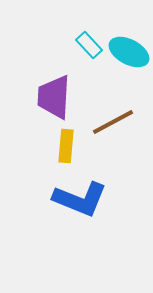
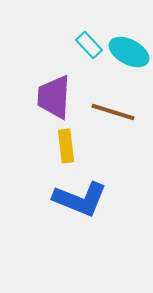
brown line: moved 10 px up; rotated 45 degrees clockwise
yellow rectangle: rotated 12 degrees counterclockwise
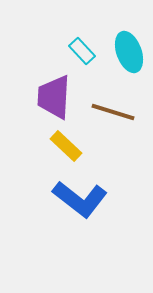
cyan rectangle: moved 7 px left, 6 px down
cyan ellipse: rotated 42 degrees clockwise
yellow rectangle: rotated 40 degrees counterclockwise
blue L-shape: rotated 16 degrees clockwise
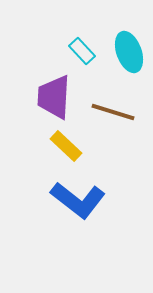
blue L-shape: moved 2 px left, 1 px down
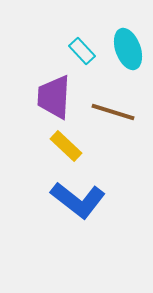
cyan ellipse: moved 1 px left, 3 px up
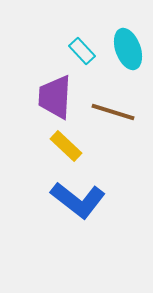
purple trapezoid: moved 1 px right
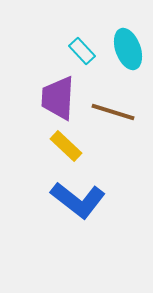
purple trapezoid: moved 3 px right, 1 px down
